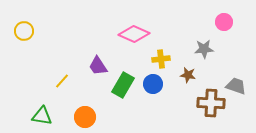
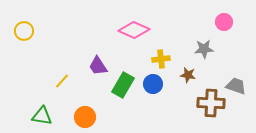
pink diamond: moved 4 px up
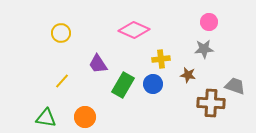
pink circle: moved 15 px left
yellow circle: moved 37 px right, 2 px down
purple trapezoid: moved 2 px up
gray trapezoid: moved 1 px left
green triangle: moved 4 px right, 2 px down
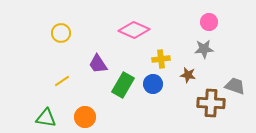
yellow line: rotated 14 degrees clockwise
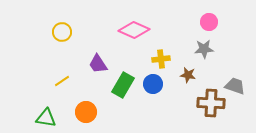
yellow circle: moved 1 px right, 1 px up
orange circle: moved 1 px right, 5 px up
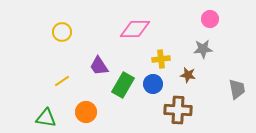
pink circle: moved 1 px right, 3 px up
pink diamond: moved 1 px right, 1 px up; rotated 24 degrees counterclockwise
gray star: moved 1 px left
purple trapezoid: moved 1 px right, 2 px down
gray trapezoid: moved 2 px right, 3 px down; rotated 60 degrees clockwise
brown cross: moved 33 px left, 7 px down
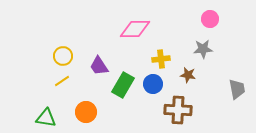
yellow circle: moved 1 px right, 24 px down
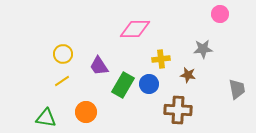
pink circle: moved 10 px right, 5 px up
yellow circle: moved 2 px up
blue circle: moved 4 px left
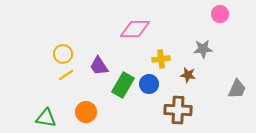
yellow line: moved 4 px right, 6 px up
gray trapezoid: rotated 35 degrees clockwise
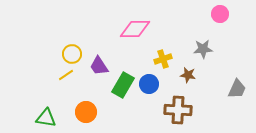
yellow circle: moved 9 px right
yellow cross: moved 2 px right; rotated 12 degrees counterclockwise
